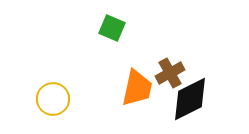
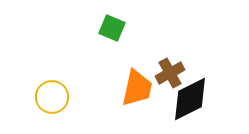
yellow circle: moved 1 px left, 2 px up
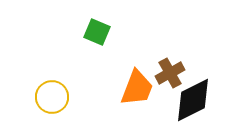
green square: moved 15 px left, 4 px down
orange trapezoid: rotated 9 degrees clockwise
black diamond: moved 3 px right, 1 px down
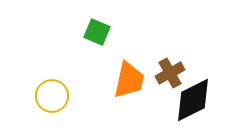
orange trapezoid: moved 8 px left, 8 px up; rotated 9 degrees counterclockwise
yellow circle: moved 1 px up
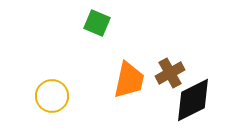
green square: moved 9 px up
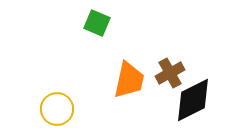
yellow circle: moved 5 px right, 13 px down
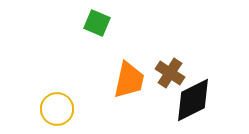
brown cross: rotated 28 degrees counterclockwise
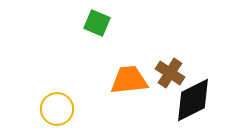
orange trapezoid: rotated 108 degrees counterclockwise
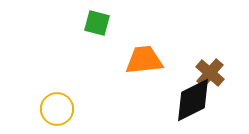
green square: rotated 8 degrees counterclockwise
brown cross: moved 40 px right; rotated 8 degrees clockwise
orange trapezoid: moved 15 px right, 20 px up
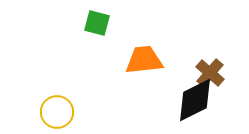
black diamond: moved 2 px right
yellow circle: moved 3 px down
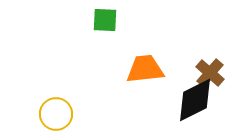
green square: moved 8 px right, 3 px up; rotated 12 degrees counterclockwise
orange trapezoid: moved 1 px right, 9 px down
yellow circle: moved 1 px left, 2 px down
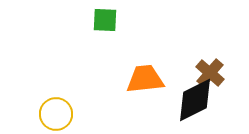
orange trapezoid: moved 10 px down
